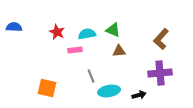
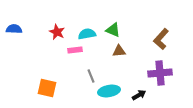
blue semicircle: moved 2 px down
black arrow: rotated 16 degrees counterclockwise
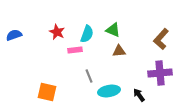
blue semicircle: moved 6 px down; rotated 21 degrees counterclockwise
cyan semicircle: rotated 120 degrees clockwise
gray line: moved 2 px left
orange square: moved 4 px down
black arrow: rotated 96 degrees counterclockwise
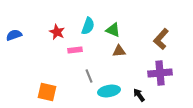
cyan semicircle: moved 1 px right, 8 px up
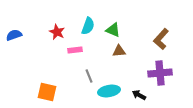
black arrow: rotated 24 degrees counterclockwise
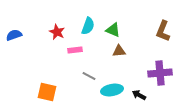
brown L-shape: moved 2 px right, 8 px up; rotated 20 degrees counterclockwise
gray line: rotated 40 degrees counterclockwise
cyan ellipse: moved 3 px right, 1 px up
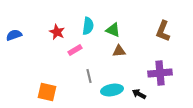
cyan semicircle: rotated 12 degrees counterclockwise
pink rectangle: rotated 24 degrees counterclockwise
gray line: rotated 48 degrees clockwise
black arrow: moved 1 px up
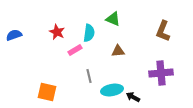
cyan semicircle: moved 1 px right, 7 px down
green triangle: moved 11 px up
brown triangle: moved 1 px left
purple cross: moved 1 px right
black arrow: moved 6 px left, 3 px down
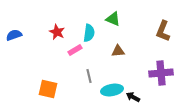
orange square: moved 1 px right, 3 px up
